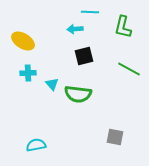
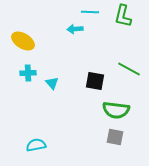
green L-shape: moved 11 px up
black square: moved 11 px right, 25 px down; rotated 24 degrees clockwise
cyan triangle: moved 1 px up
green semicircle: moved 38 px right, 16 px down
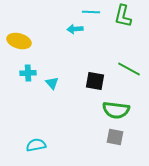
cyan line: moved 1 px right
yellow ellipse: moved 4 px left; rotated 15 degrees counterclockwise
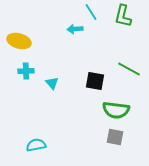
cyan line: rotated 54 degrees clockwise
cyan cross: moved 2 px left, 2 px up
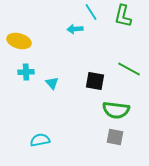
cyan cross: moved 1 px down
cyan semicircle: moved 4 px right, 5 px up
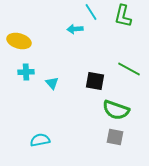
green semicircle: rotated 12 degrees clockwise
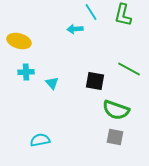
green L-shape: moved 1 px up
